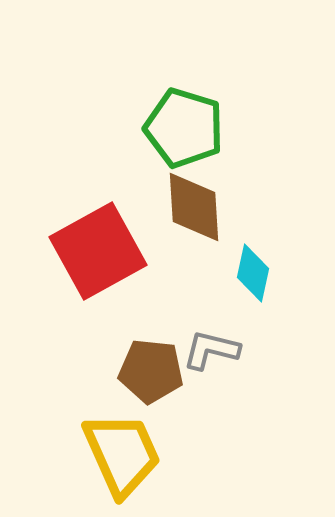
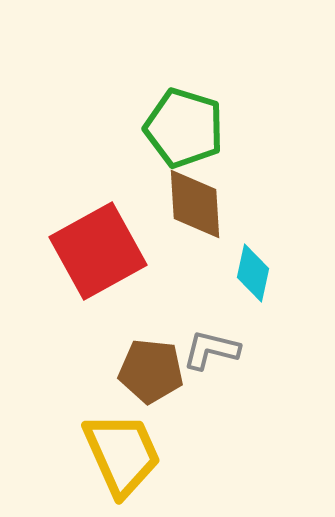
brown diamond: moved 1 px right, 3 px up
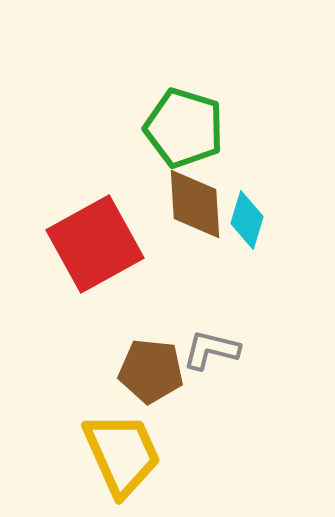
red square: moved 3 px left, 7 px up
cyan diamond: moved 6 px left, 53 px up; rotated 4 degrees clockwise
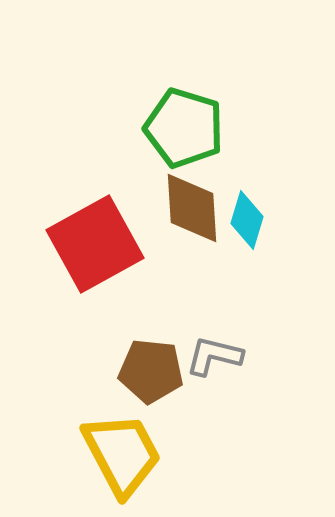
brown diamond: moved 3 px left, 4 px down
gray L-shape: moved 3 px right, 6 px down
yellow trapezoid: rotated 4 degrees counterclockwise
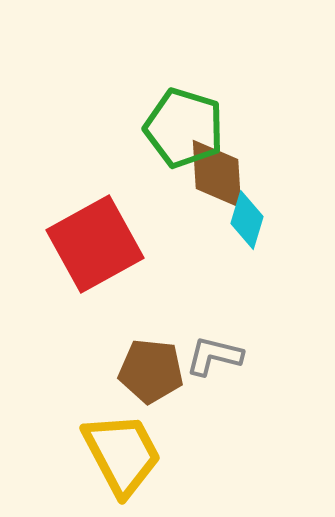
brown diamond: moved 25 px right, 34 px up
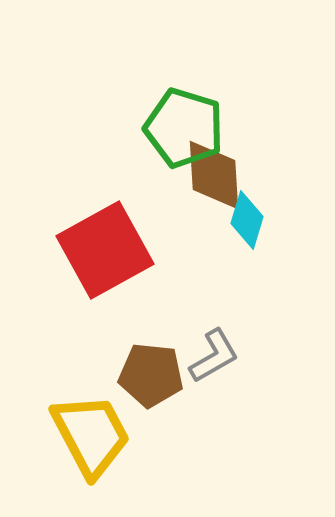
brown diamond: moved 3 px left, 1 px down
red square: moved 10 px right, 6 px down
gray L-shape: rotated 136 degrees clockwise
brown pentagon: moved 4 px down
yellow trapezoid: moved 31 px left, 19 px up
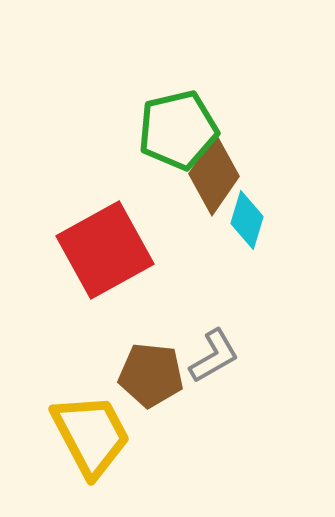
green pentagon: moved 6 px left, 2 px down; rotated 30 degrees counterclockwise
brown diamond: rotated 38 degrees clockwise
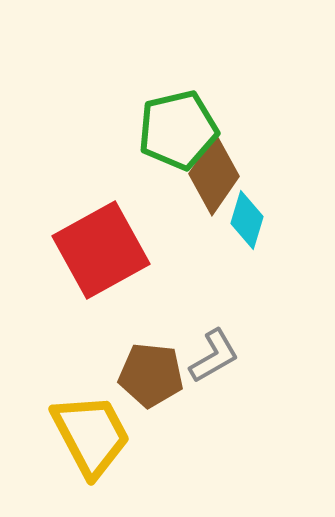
red square: moved 4 px left
